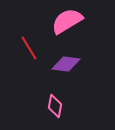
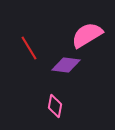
pink semicircle: moved 20 px right, 14 px down
purple diamond: moved 1 px down
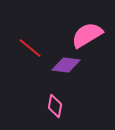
red line: moved 1 px right; rotated 20 degrees counterclockwise
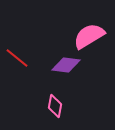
pink semicircle: moved 2 px right, 1 px down
red line: moved 13 px left, 10 px down
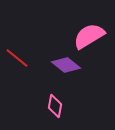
purple diamond: rotated 32 degrees clockwise
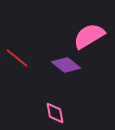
pink diamond: moved 7 px down; rotated 20 degrees counterclockwise
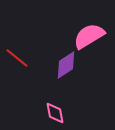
purple diamond: rotated 72 degrees counterclockwise
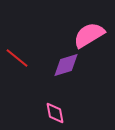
pink semicircle: moved 1 px up
purple diamond: rotated 16 degrees clockwise
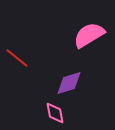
purple diamond: moved 3 px right, 18 px down
